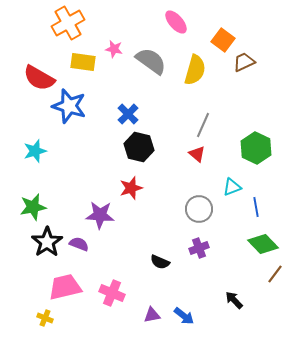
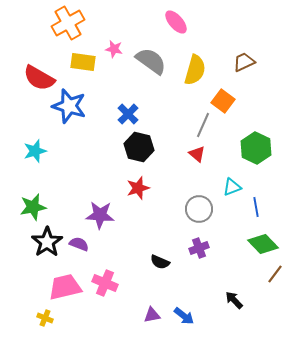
orange square: moved 61 px down
red star: moved 7 px right
pink cross: moved 7 px left, 10 px up
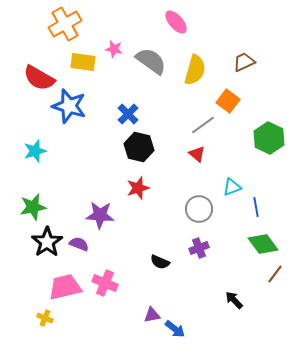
orange cross: moved 3 px left, 1 px down
orange square: moved 5 px right
gray line: rotated 30 degrees clockwise
green hexagon: moved 13 px right, 10 px up
green diamond: rotated 8 degrees clockwise
blue arrow: moved 9 px left, 13 px down
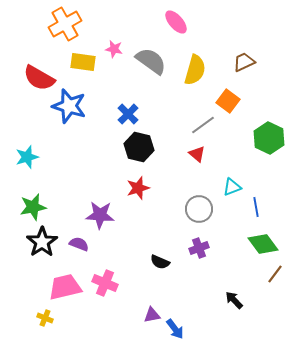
cyan star: moved 8 px left, 6 px down
black star: moved 5 px left
blue arrow: rotated 15 degrees clockwise
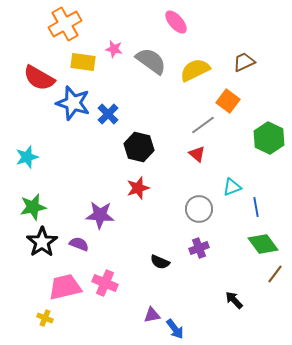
yellow semicircle: rotated 132 degrees counterclockwise
blue star: moved 4 px right, 3 px up
blue cross: moved 20 px left
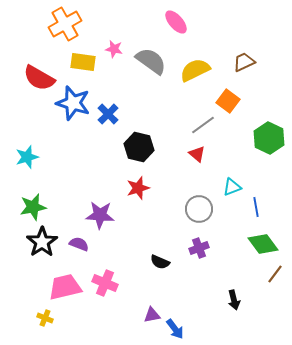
black arrow: rotated 150 degrees counterclockwise
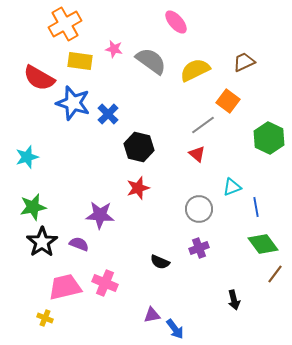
yellow rectangle: moved 3 px left, 1 px up
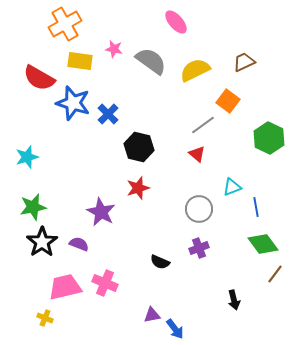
purple star: moved 1 px right, 3 px up; rotated 24 degrees clockwise
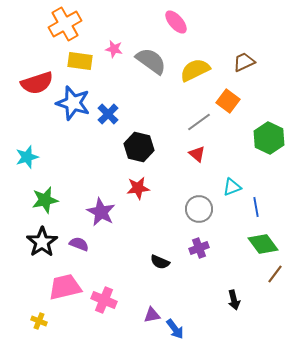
red semicircle: moved 2 px left, 5 px down; rotated 48 degrees counterclockwise
gray line: moved 4 px left, 3 px up
red star: rotated 10 degrees clockwise
green star: moved 12 px right, 7 px up
pink cross: moved 1 px left, 17 px down
yellow cross: moved 6 px left, 3 px down
